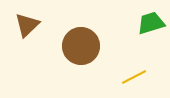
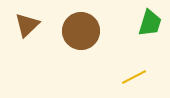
green trapezoid: moved 1 px left; rotated 124 degrees clockwise
brown circle: moved 15 px up
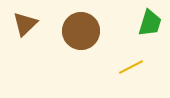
brown triangle: moved 2 px left, 1 px up
yellow line: moved 3 px left, 10 px up
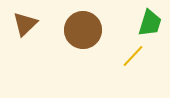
brown circle: moved 2 px right, 1 px up
yellow line: moved 2 px right, 11 px up; rotated 20 degrees counterclockwise
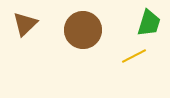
green trapezoid: moved 1 px left
yellow line: moved 1 px right; rotated 20 degrees clockwise
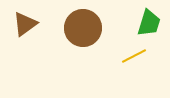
brown triangle: rotated 8 degrees clockwise
brown circle: moved 2 px up
